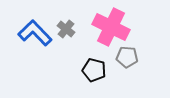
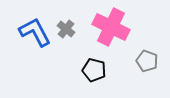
blue L-shape: moved 1 px up; rotated 16 degrees clockwise
gray pentagon: moved 20 px right, 4 px down; rotated 15 degrees clockwise
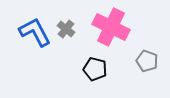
black pentagon: moved 1 px right, 1 px up
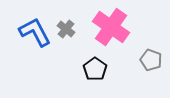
pink cross: rotated 9 degrees clockwise
gray pentagon: moved 4 px right, 1 px up
black pentagon: rotated 20 degrees clockwise
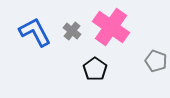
gray cross: moved 6 px right, 2 px down
gray pentagon: moved 5 px right, 1 px down
